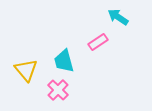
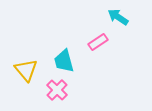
pink cross: moved 1 px left
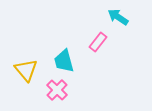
pink rectangle: rotated 18 degrees counterclockwise
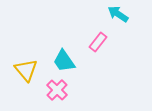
cyan arrow: moved 3 px up
cyan trapezoid: rotated 20 degrees counterclockwise
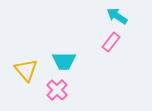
cyan arrow: moved 1 px left, 2 px down
pink rectangle: moved 13 px right
cyan trapezoid: rotated 55 degrees counterclockwise
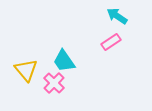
pink rectangle: rotated 18 degrees clockwise
cyan trapezoid: rotated 55 degrees clockwise
pink cross: moved 3 px left, 7 px up
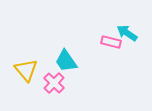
cyan arrow: moved 10 px right, 17 px down
pink rectangle: rotated 48 degrees clockwise
cyan trapezoid: moved 2 px right
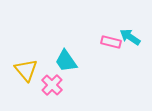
cyan arrow: moved 3 px right, 4 px down
pink cross: moved 2 px left, 2 px down
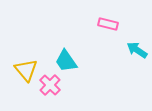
cyan arrow: moved 7 px right, 13 px down
pink rectangle: moved 3 px left, 18 px up
pink cross: moved 2 px left
